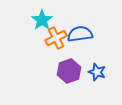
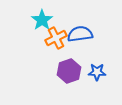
blue star: rotated 18 degrees counterclockwise
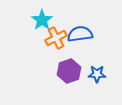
blue star: moved 2 px down
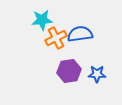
cyan star: rotated 30 degrees clockwise
purple hexagon: rotated 10 degrees clockwise
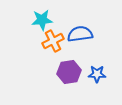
orange cross: moved 3 px left, 3 px down
purple hexagon: moved 1 px down
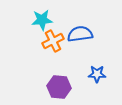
purple hexagon: moved 10 px left, 15 px down; rotated 15 degrees clockwise
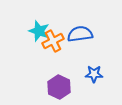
cyan star: moved 3 px left, 11 px down; rotated 25 degrees clockwise
blue star: moved 3 px left
purple hexagon: rotated 20 degrees clockwise
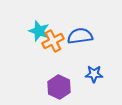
blue semicircle: moved 2 px down
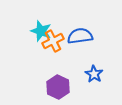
cyan star: moved 2 px right
blue star: rotated 30 degrees clockwise
purple hexagon: moved 1 px left
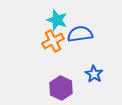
cyan star: moved 16 px right, 11 px up
blue semicircle: moved 2 px up
purple hexagon: moved 3 px right, 1 px down
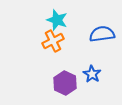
blue semicircle: moved 22 px right
blue star: moved 2 px left
purple hexagon: moved 4 px right, 5 px up
